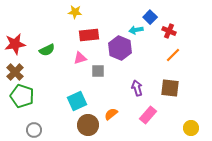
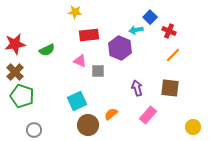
pink triangle: moved 3 px down; rotated 40 degrees clockwise
yellow circle: moved 2 px right, 1 px up
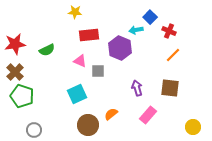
cyan square: moved 7 px up
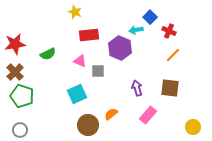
yellow star: rotated 16 degrees clockwise
green semicircle: moved 1 px right, 4 px down
gray circle: moved 14 px left
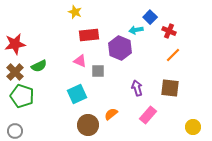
green semicircle: moved 9 px left, 12 px down
gray circle: moved 5 px left, 1 px down
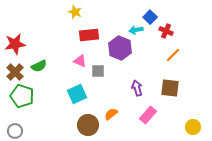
red cross: moved 3 px left
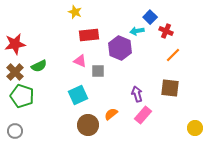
cyan arrow: moved 1 px right, 1 px down
purple arrow: moved 6 px down
cyan square: moved 1 px right, 1 px down
pink rectangle: moved 5 px left
yellow circle: moved 2 px right, 1 px down
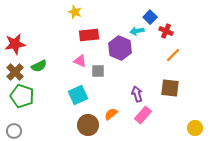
gray circle: moved 1 px left
